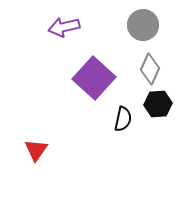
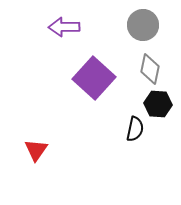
purple arrow: rotated 12 degrees clockwise
gray diamond: rotated 12 degrees counterclockwise
black hexagon: rotated 8 degrees clockwise
black semicircle: moved 12 px right, 10 px down
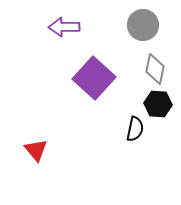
gray diamond: moved 5 px right
red triangle: rotated 15 degrees counterclockwise
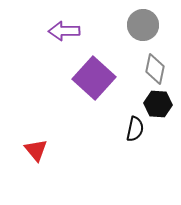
purple arrow: moved 4 px down
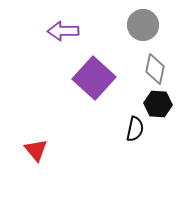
purple arrow: moved 1 px left
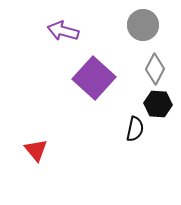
purple arrow: rotated 16 degrees clockwise
gray diamond: rotated 16 degrees clockwise
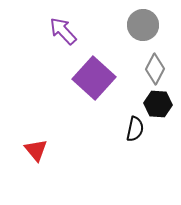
purple arrow: rotated 32 degrees clockwise
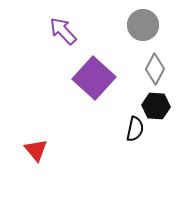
black hexagon: moved 2 px left, 2 px down
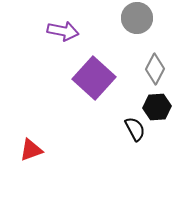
gray circle: moved 6 px left, 7 px up
purple arrow: rotated 144 degrees clockwise
black hexagon: moved 1 px right, 1 px down; rotated 8 degrees counterclockwise
black semicircle: rotated 40 degrees counterclockwise
red triangle: moved 5 px left; rotated 50 degrees clockwise
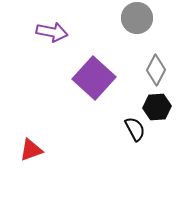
purple arrow: moved 11 px left, 1 px down
gray diamond: moved 1 px right, 1 px down
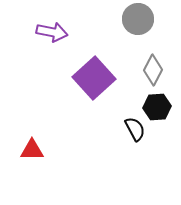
gray circle: moved 1 px right, 1 px down
gray diamond: moved 3 px left
purple square: rotated 6 degrees clockwise
red triangle: moved 1 px right; rotated 20 degrees clockwise
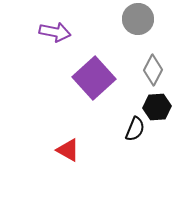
purple arrow: moved 3 px right
black semicircle: rotated 50 degrees clockwise
red triangle: moved 36 px right; rotated 30 degrees clockwise
